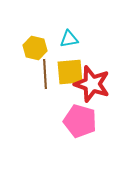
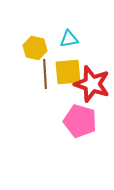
yellow square: moved 2 px left
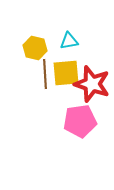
cyan triangle: moved 2 px down
yellow square: moved 2 px left, 1 px down
pink pentagon: rotated 24 degrees counterclockwise
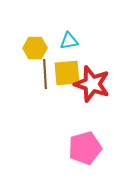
yellow hexagon: rotated 15 degrees counterclockwise
yellow square: moved 1 px right
pink pentagon: moved 5 px right, 27 px down; rotated 8 degrees counterclockwise
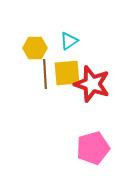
cyan triangle: rotated 24 degrees counterclockwise
pink pentagon: moved 8 px right
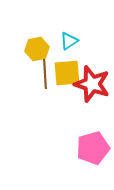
yellow hexagon: moved 2 px right, 1 px down; rotated 10 degrees counterclockwise
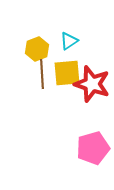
yellow hexagon: rotated 10 degrees counterclockwise
brown line: moved 3 px left
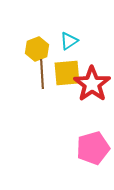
red star: rotated 18 degrees clockwise
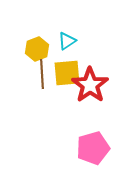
cyan triangle: moved 2 px left
red star: moved 2 px left, 1 px down
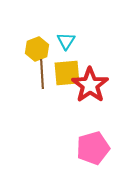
cyan triangle: moved 1 px left; rotated 24 degrees counterclockwise
